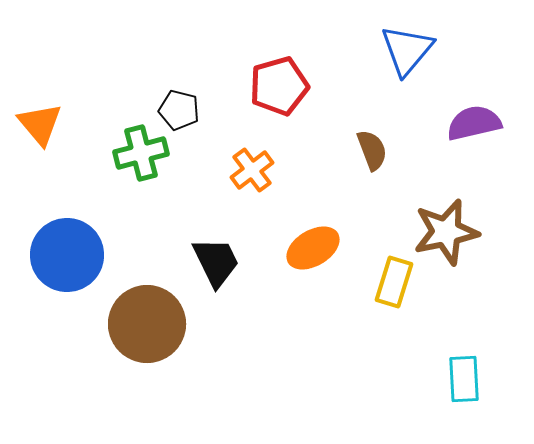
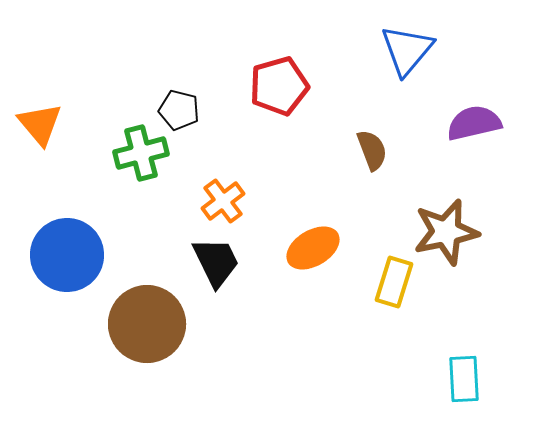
orange cross: moved 29 px left, 31 px down
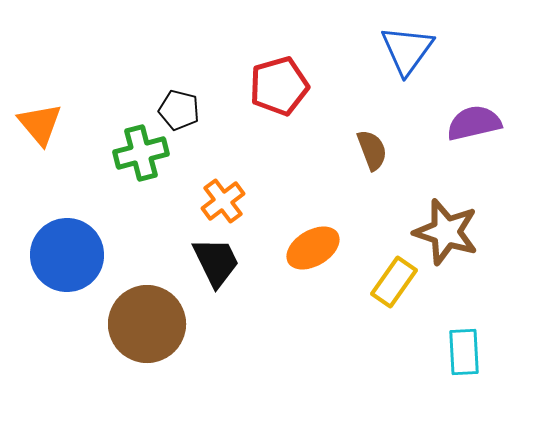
blue triangle: rotated 4 degrees counterclockwise
brown star: rotated 30 degrees clockwise
yellow rectangle: rotated 18 degrees clockwise
cyan rectangle: moved 27 px up
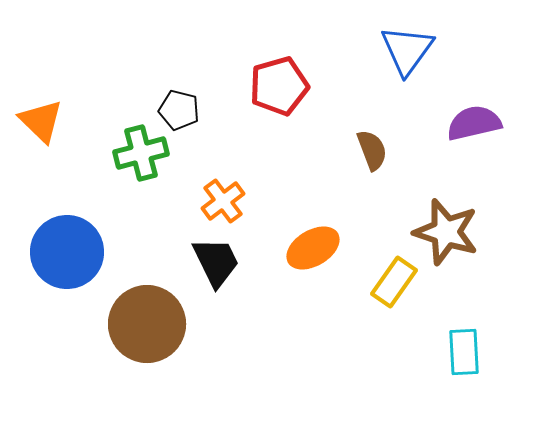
orange triangle: moved 1 px right, 3 px up; rotated 6 degrees counterclockwise
blue circle: moved 3 px up
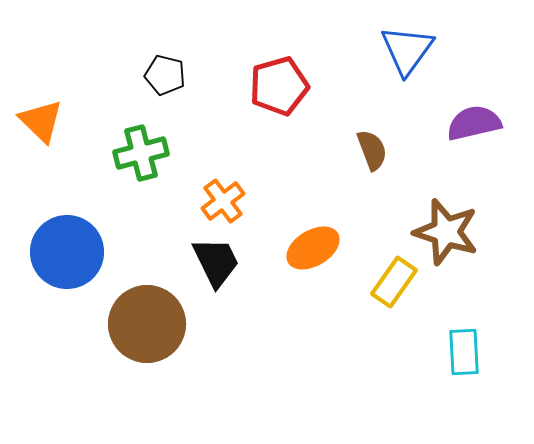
black pentagon: moved 14 px left, 35 px up
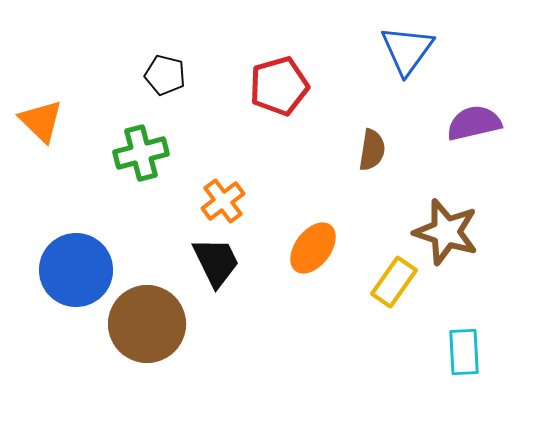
brown semicircle: rotated 30 degrees clockwise
orange ellipse: rotated 22 degrees counterclockwise
blue circle: moved 9 px right, 18 px down
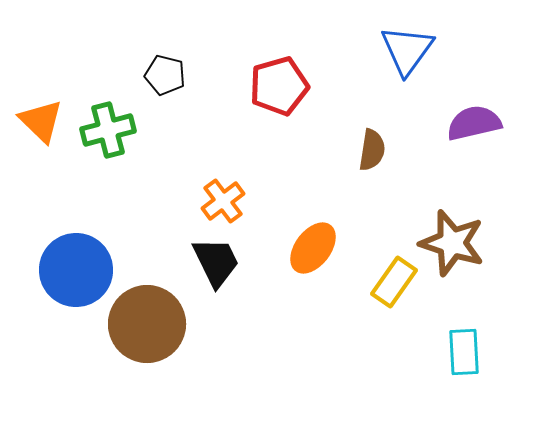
green cross: moved 33 px left, 23 px up
brown star: moved 6 px right, 11 px down
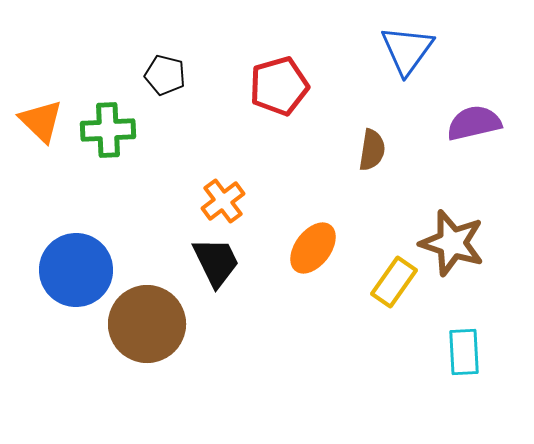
green cross: rotated 12 degrees clockwise
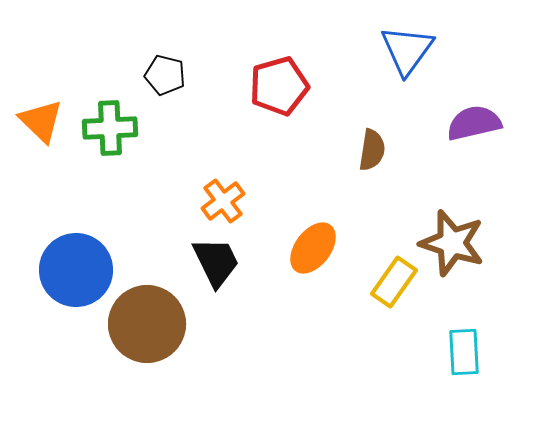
green cross: moved 2 px right, 2 px up
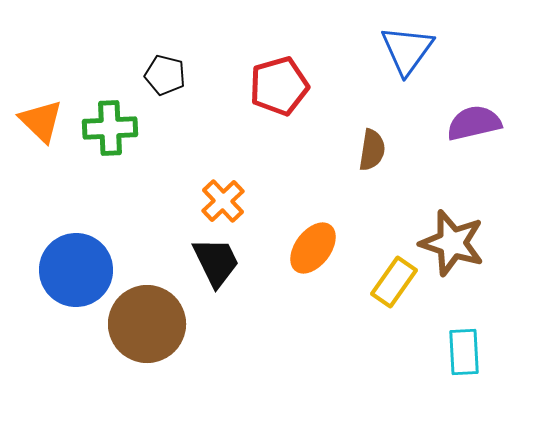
orange cross: rotated 6 degrees counterclockwise
